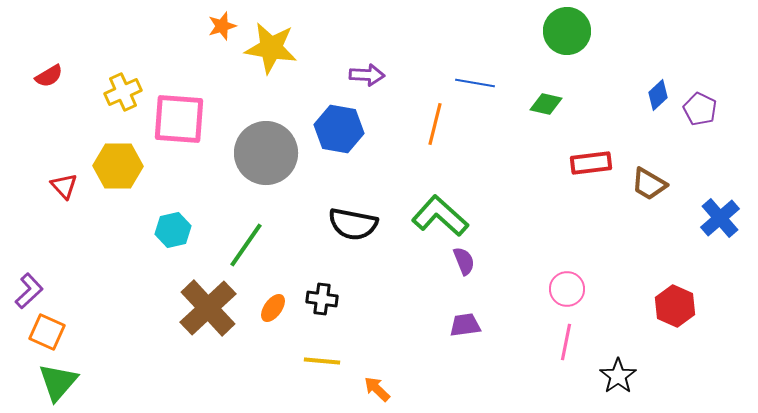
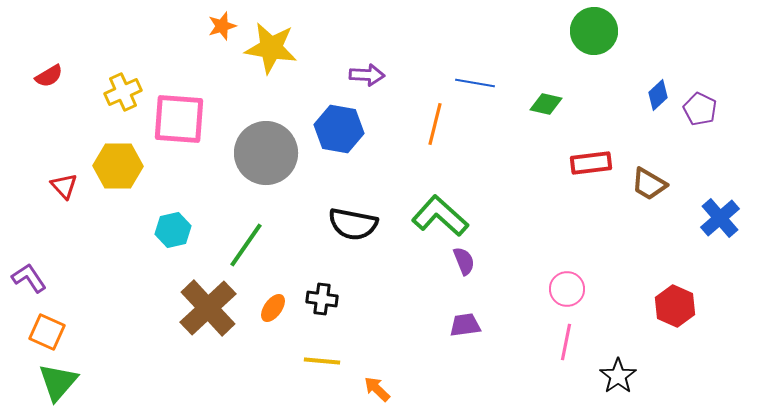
green circle: moved 27 px right
purple L-shape: moved 13 px up; rotated 81 degrees counterclockwise
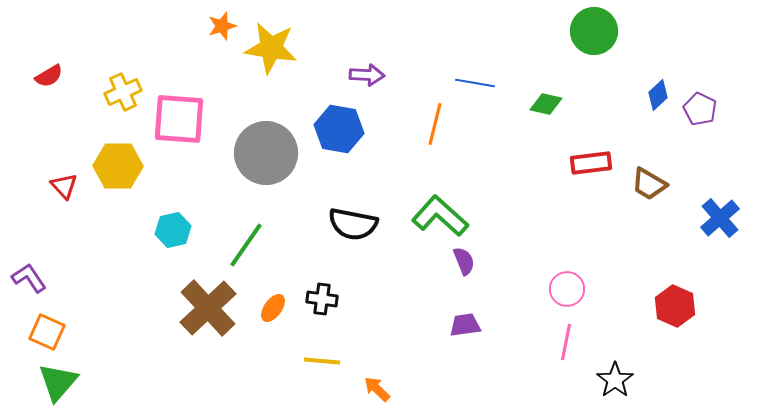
black star: moved 3 px left, 4 px down
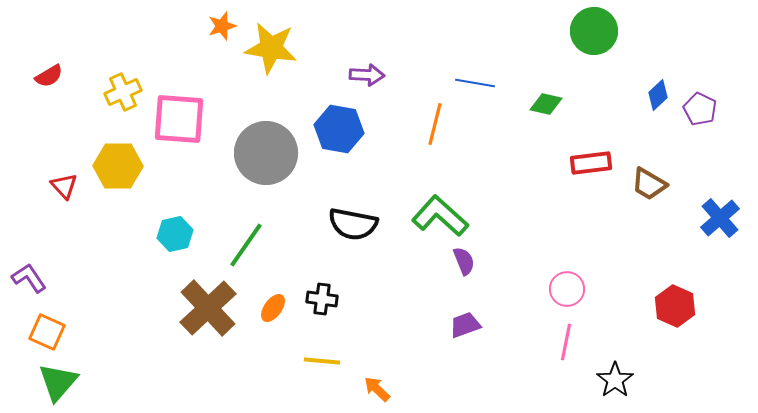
cyan hexagon: moved 2 px right, 4 px down
purple trapezoid: rotated 12 degrees counterclockwise
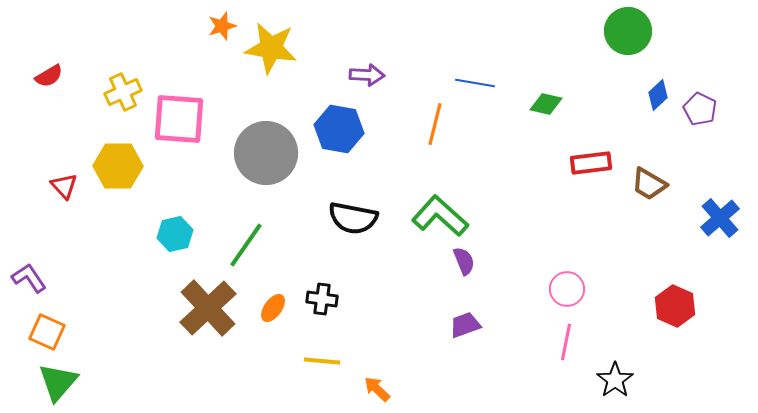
green circle: moved 34 px right
black semicircle: moved 6 px up
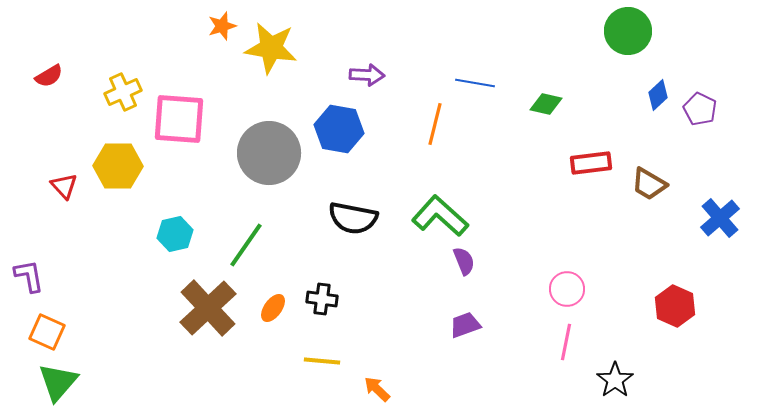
gray circle: moved 3 px right
purple L-shape: moved 2 px up; rotated 24 degrees clockwise
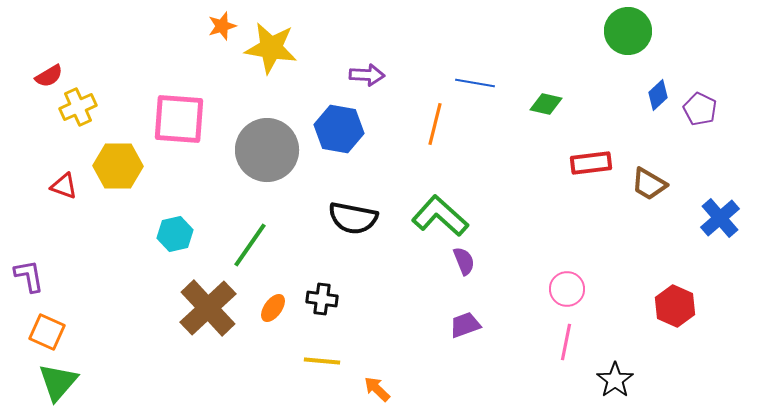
yellow cross: moved 45 px left, 15 px down
gray circle: moved 2 px left, 3 px up
red triangle: rotated 28 degrees counterclockwise
green line: moved 4 px right
